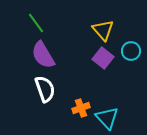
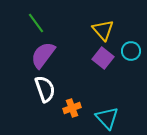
purple semicircle: rotated 68 degrees clockwise
orange cross: moved 9 px left
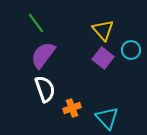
cyan circle: moved 1 px up
